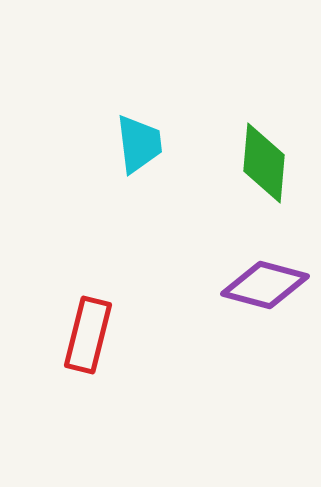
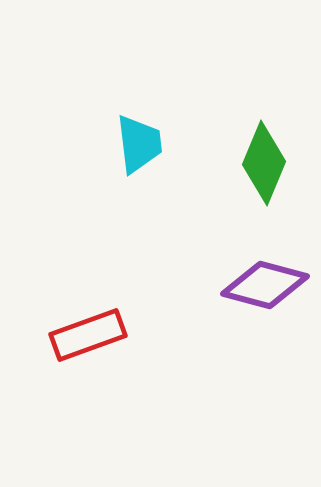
green diamond: rotated 18 degrees clockwise
red rectangle: rotated 56 degrees clockwise
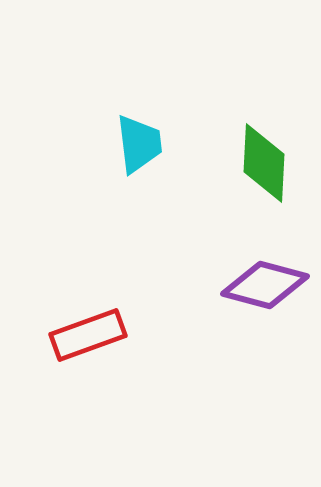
green diamond: rotated 20 degrees counterclockwise
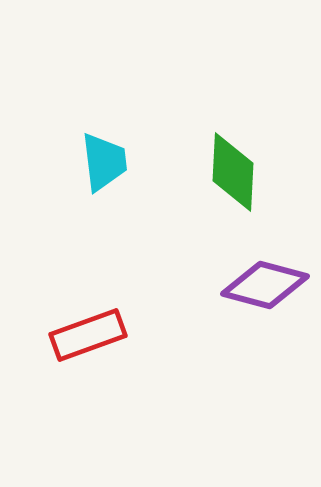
cyan trapezoid: moved 35 px left, 18 px down
green diamond: moved 31 px left, 9 px down
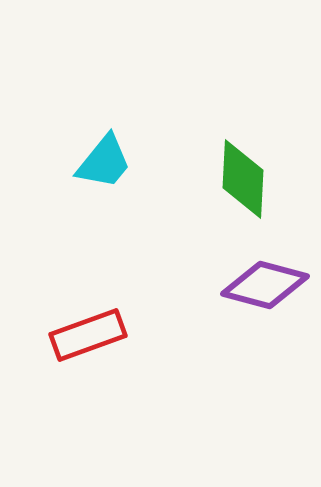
cyan trapezoid: rotated 46 degrees clockwise
green diamond: moved 10 px right, 7 px down
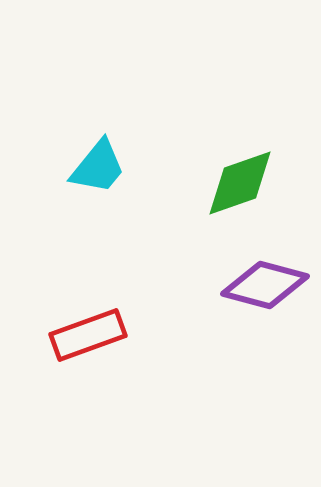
cyan trapezoid: moved 6 px left, 5 px down
green diamond: moved 3 px left, 4 px down; rotated 68 degrees clockwise
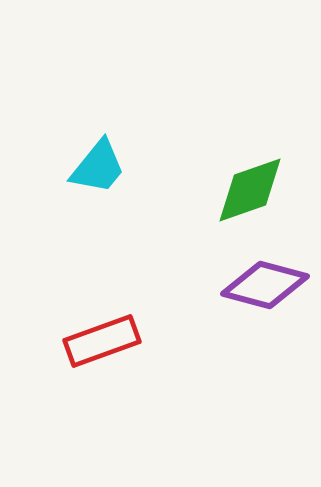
green diamond: moved 10 px right, 7 px down
red rectangle: moved 14 px right, 6 px down
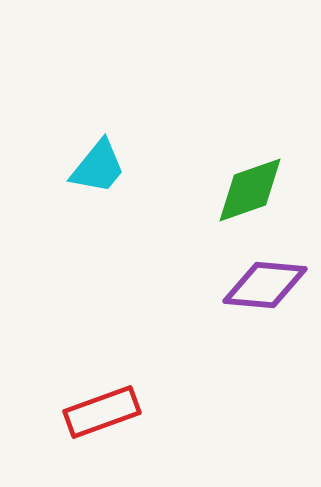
purple diamond: rotated 10 degrees counterclockwise
red rectangle: moved 71 px down
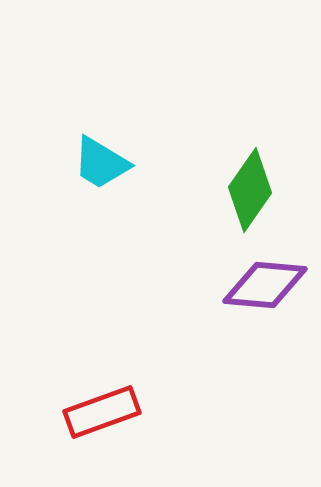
cyan trapezoid: moved 3 px right, 4 px up; rotated 82 degrees clockwise
green diamond: rotated 36 degrees counterclockwise
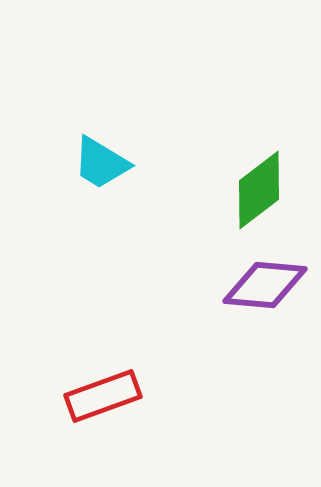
green diamond: moved 9 px right; rotated 18 degrees clockwise
red rectangle: moved 1 px right, 16 px up
